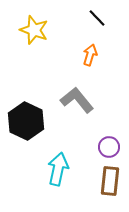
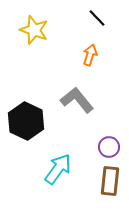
cyan arrow: rotated 24 degrees clockwise
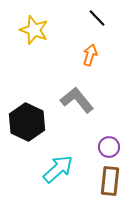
black hexagon: moved 1 px right, 1 px down
cyan arrow: rotated 12 degrees clockwise
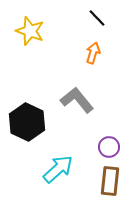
yellow star: moved 4 px left, 1 px down
orange arrow: moved 3 px right, 2 px up
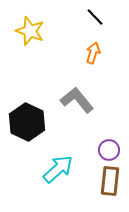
black line: moved 2 px left, 1 px up
purple circle: moved 3 px down
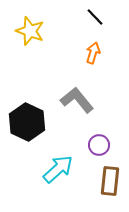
purple circle: moved 10 px left, 5 px up
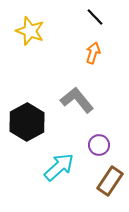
black hexagon: rotated 6 degrees clockwise
cyan arrow: moved 1 px right, 2 px up
brown rectangle: rotated 28 degrees clockwise
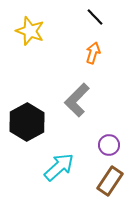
gray L-shape: rotated 96 degrees counterclockwise
purple circle: moved 10 px right
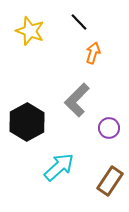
black line: moved 16 px left, 5 px down
purple circle: moved 17 px up
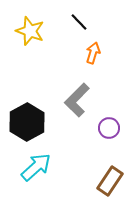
cyan arrow: moved 23 px left
